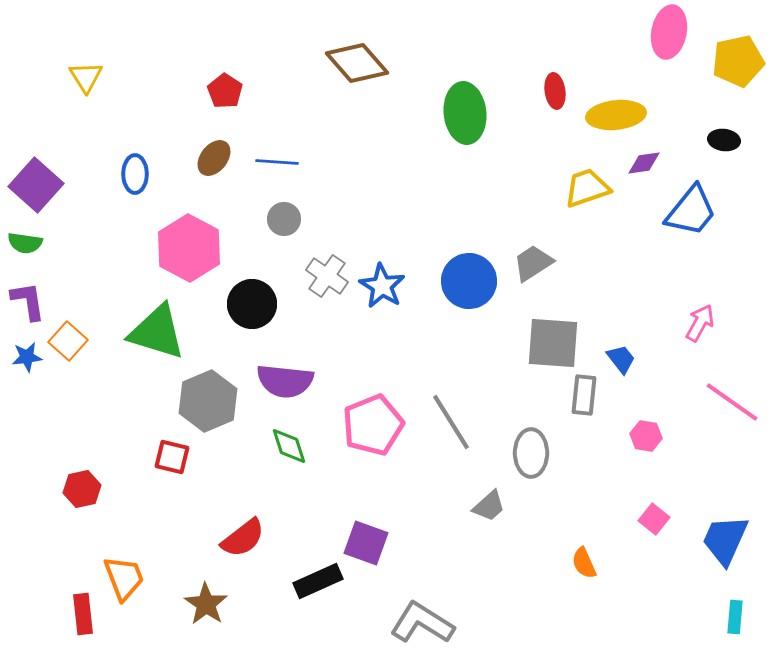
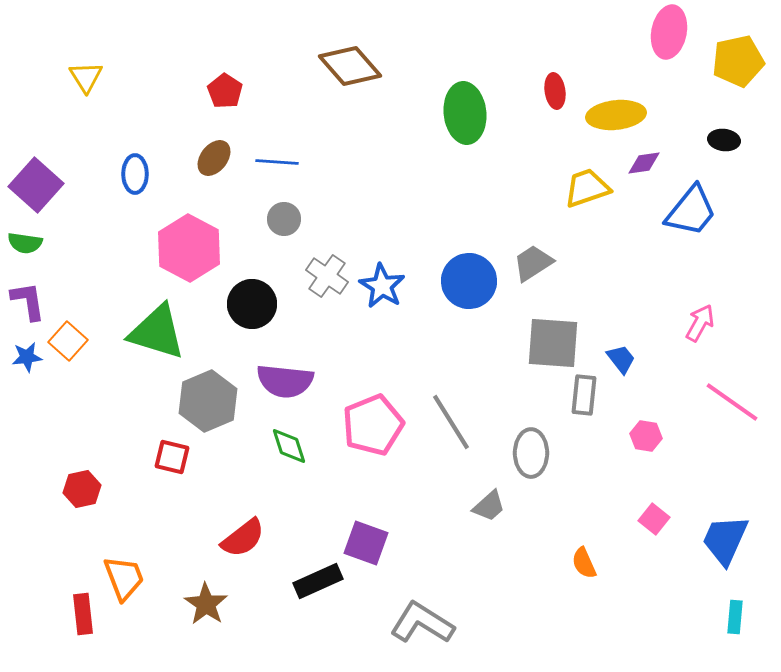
brown diamond at (357, 63): moved 7 px left, 3 px down
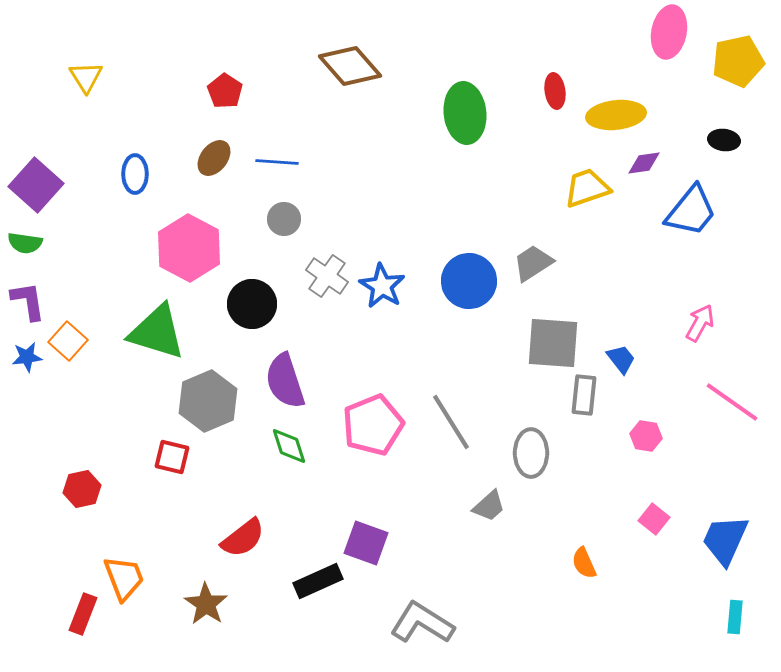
purple semicircle at (285, 381): rotated 66 degrees clockwise
red rectangle at (83, 614): rotated 27 degrees clockwise
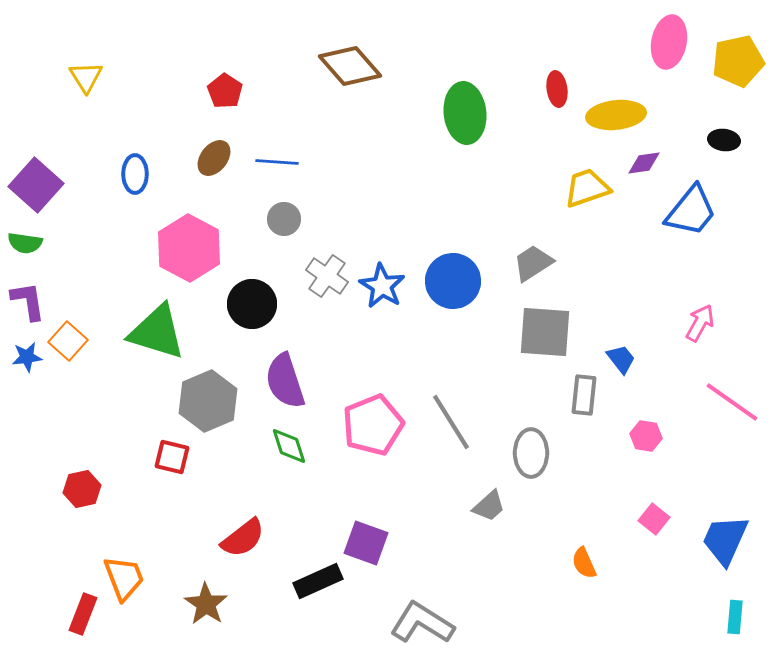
pink ellipse at (669, 32): moved 10 px down
red ellipse at (555, 91): moved 2 px right, 2 px up
blue circle at (469, 281): moved 16 px left
gray square at (553, 343): moved 8 px left, 11 px up
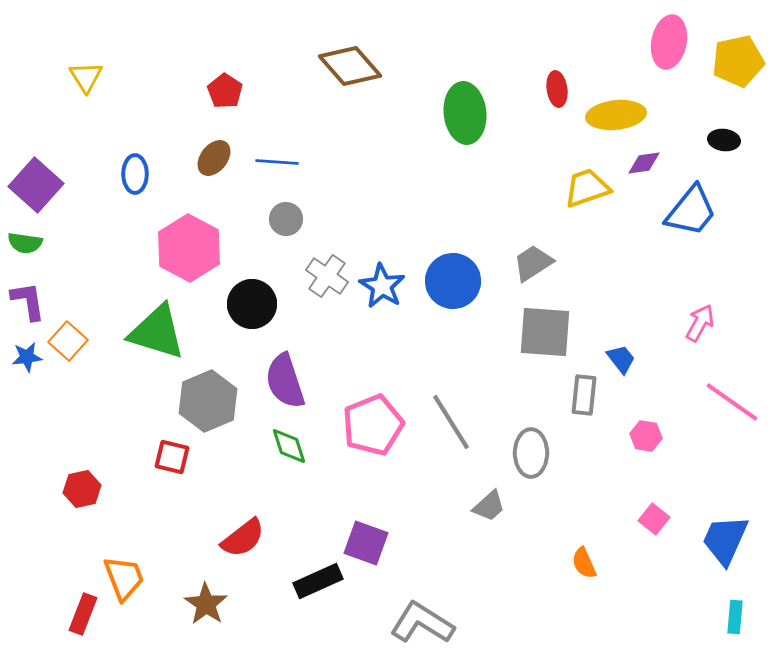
gray circle at (284, 219): moved 2 px right
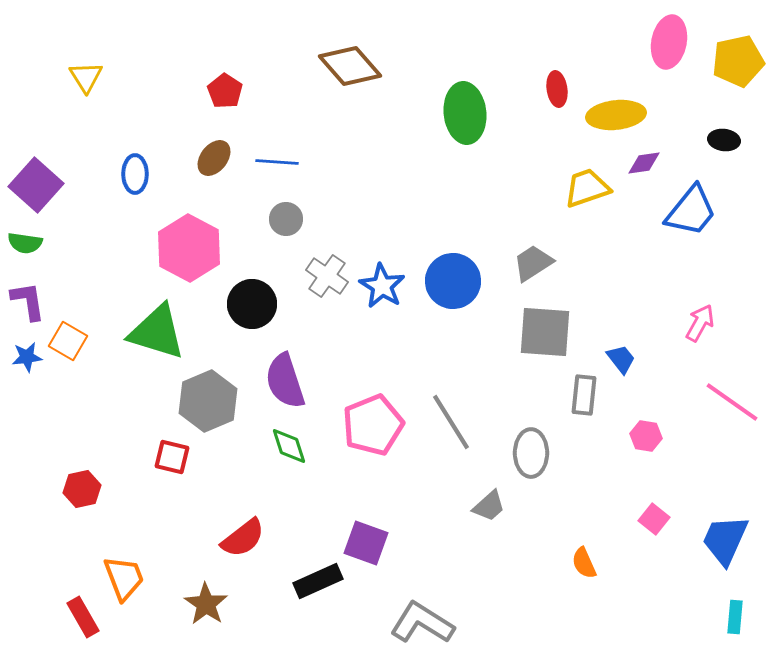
orange square at (68, 341): rotated 12 degrees counterclockwise
red rectangle at (83, 614): moved 3 px down; rotated 51 degrees counterclockwise
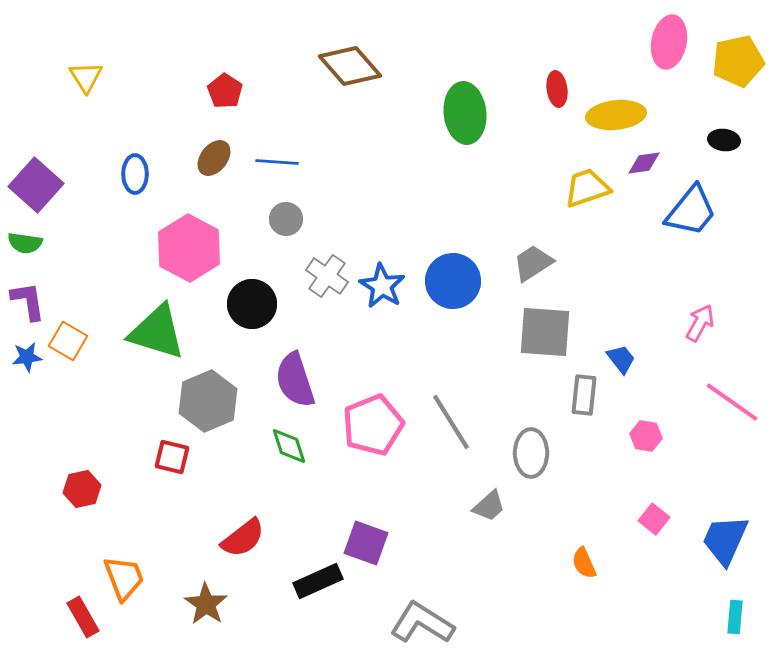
purple semicircle at (285, 381): moved 10 px right, 1 px up
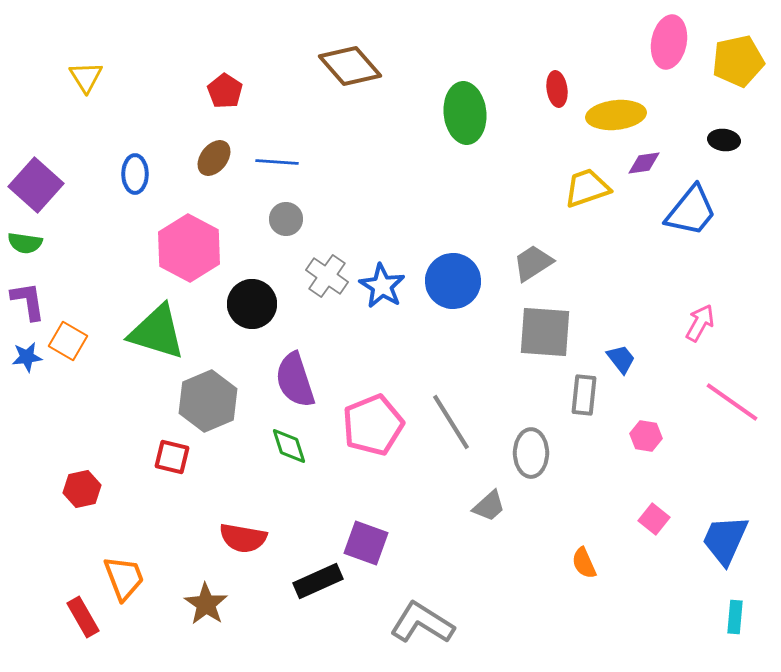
red semicircle at (243, 538): rotated 48 degrees clockwise
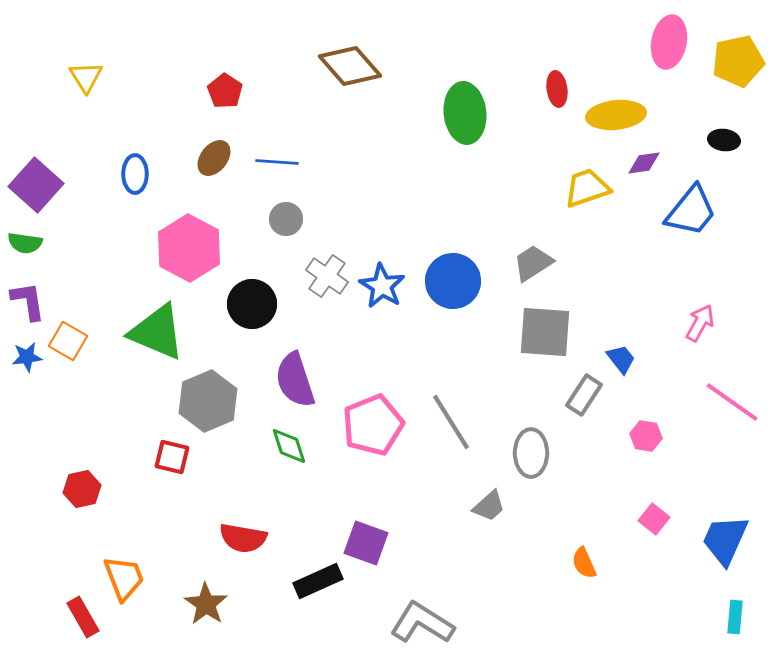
green triangle at (157, 332): rotated 6 degrees clockwise
gray rectangle at (584, 395): rotated 27 degrees clockwise
